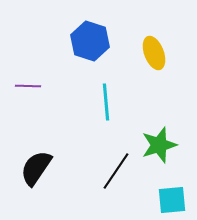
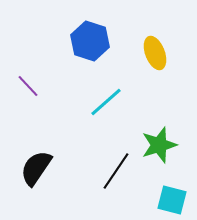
yellow ellipse: moved 1 px right
purple line: rotated 45 degrees clockwise
cyan line: rotated 54 degrees clockwise
cyan square: rotated 20 degrees clockwise
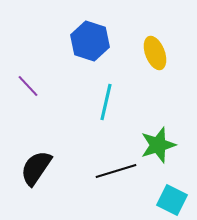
cyan line: rotated 36 degrees counterclockwise
green star: moved 1 px left
black line: rotated 39 degrees clockwise
cyan square: rotated 12 degrees clockwise
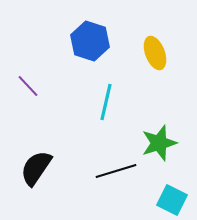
green star: moved 1 px right, 2 px up
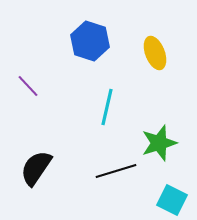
cyan line: moved 1 px right, 5 px down
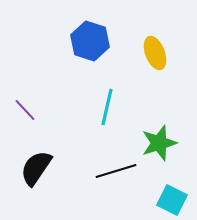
purple line: moved 3 px left, 24 px down
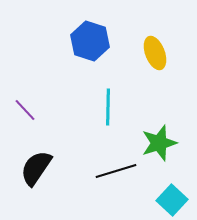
cyan line: moved 1 px right; rotated 12 degrees counterclockwise
cyan square: rotated 16 degrees clockwise
